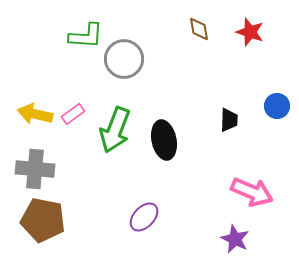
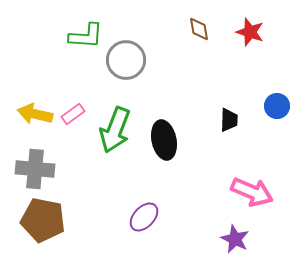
gray circle: moved 2 px right, 1 px down
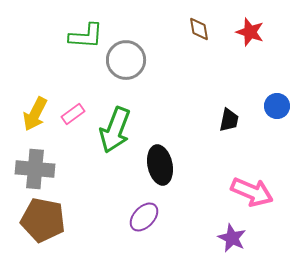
yellow arrow: rotated 76 degrees counterclockwise
black trapezoid: rotated 10 degrees clockwise
black ellipse: moved 4 px left, 25 px down
purple star: moved 3 px left, 1 px up
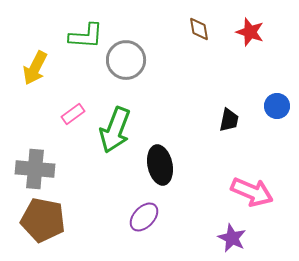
yellow arrow: moved 46 px up
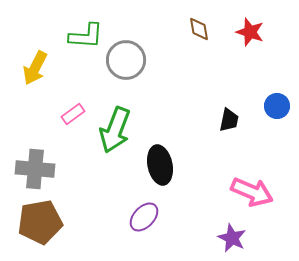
brown pentagon: moved 3 px left, 2 px down; rotated 21 degrees counterclockwise
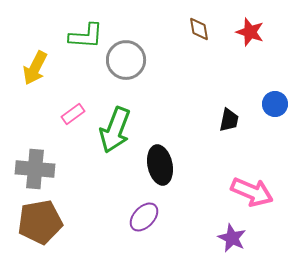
blue circle: moved 2 px left, 2 px up
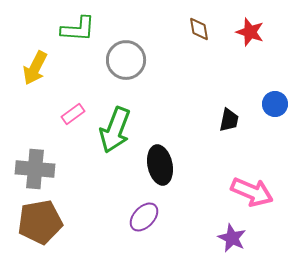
green L-shape: moved 8 px left, 7 px up
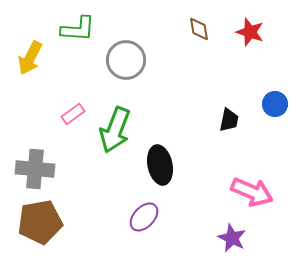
yellow arrow: moved 5 px left, 10 px up
